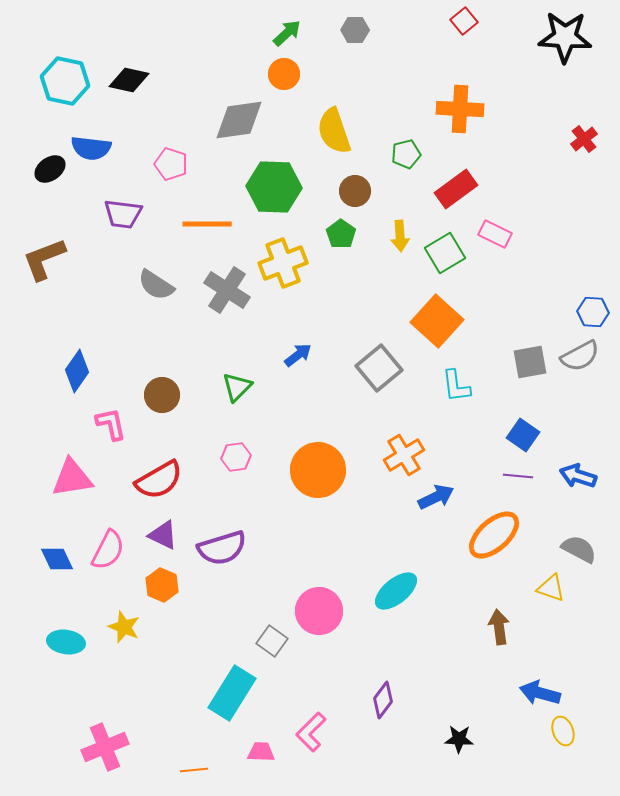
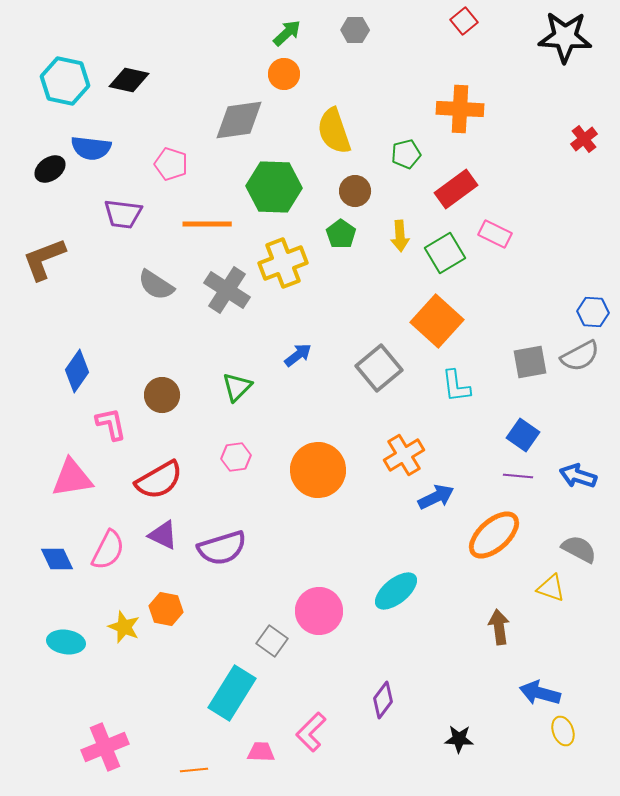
orange hexagon at (162, 585): moved 4 px right, 24 px down; rotated 12 degrees counterclockwise
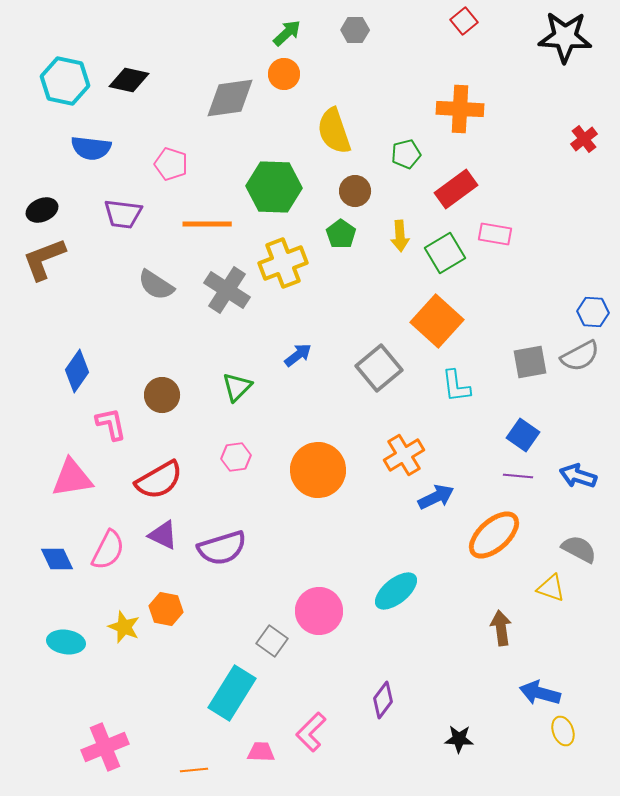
gray diamond at (239, 120): moved 9 px left, 22 px up
black ellipse at (50, 169): moved 8 px left, 41 px down; rotated 12 degrees clockwise
pink rectangle at (495, 234): rotated 16 degrees counterclockwise
brown arrow at (499, 627): moved 2 px right, 1 px down
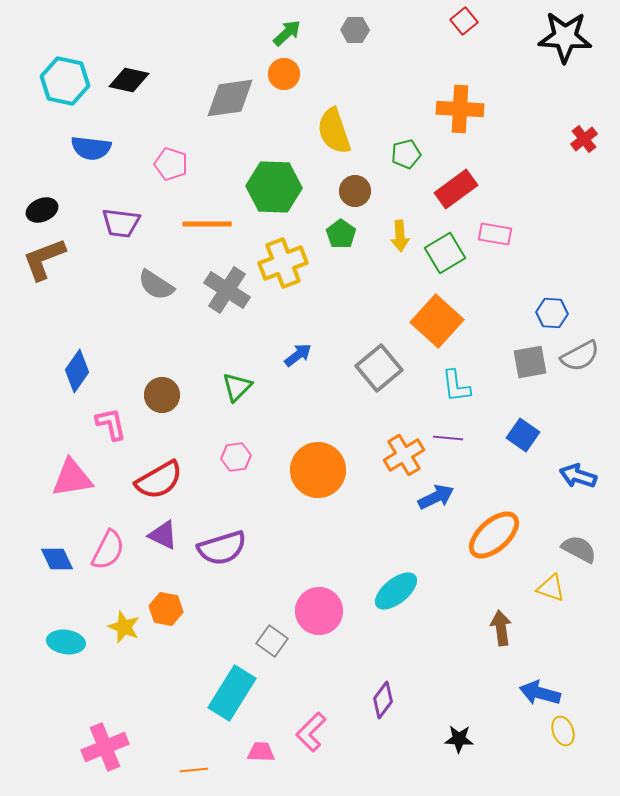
purple trapezoid at (123, 214): moved 2 px left, 9 px down
blue hexagon at (593, 312): moved 41 px left, 1 px down
purple line at (518, 476): moved 70 px left, 38 px up
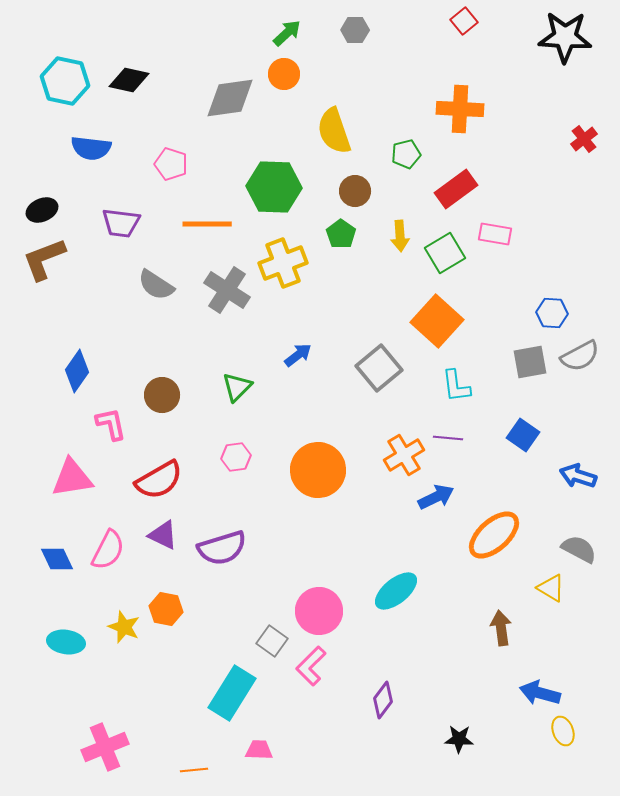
yellow triangle at (551, 588): rotated 12 degrees clockwise
pink L-shape at (311, 732): moved 66 px up
pink trapezoid at (261, 752): moved 2 px left, 2 px up
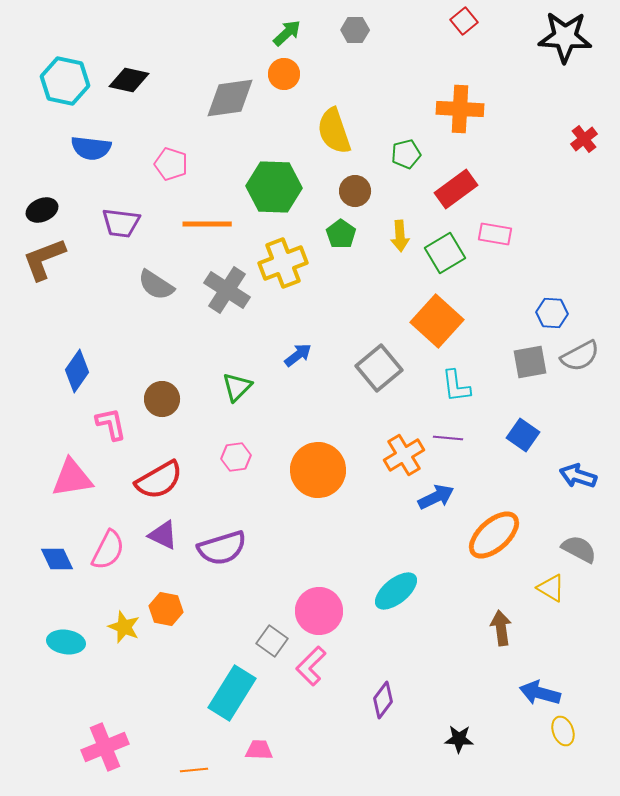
brown circle at (162, 395): moved 4 px down
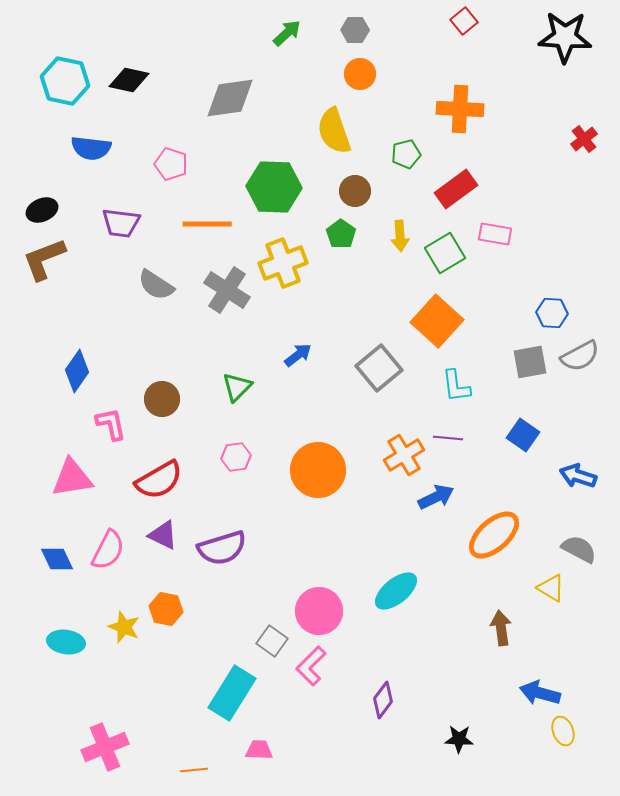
orange circle at (284, 74): moved 76 px right
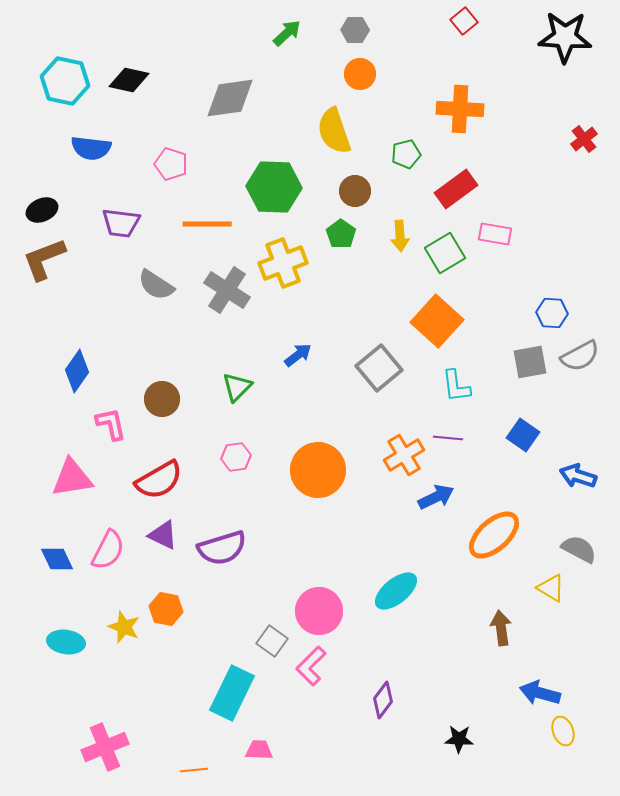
cyan rectangle at (232, 693): rotated 6 degrees counterclockwise
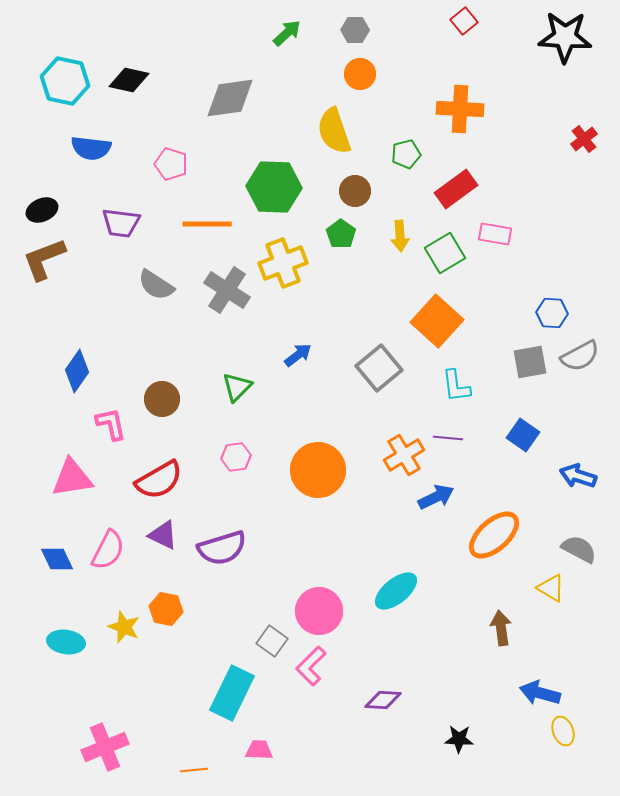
purple diamond at (383, 700): rotated 57 degrees clockwise
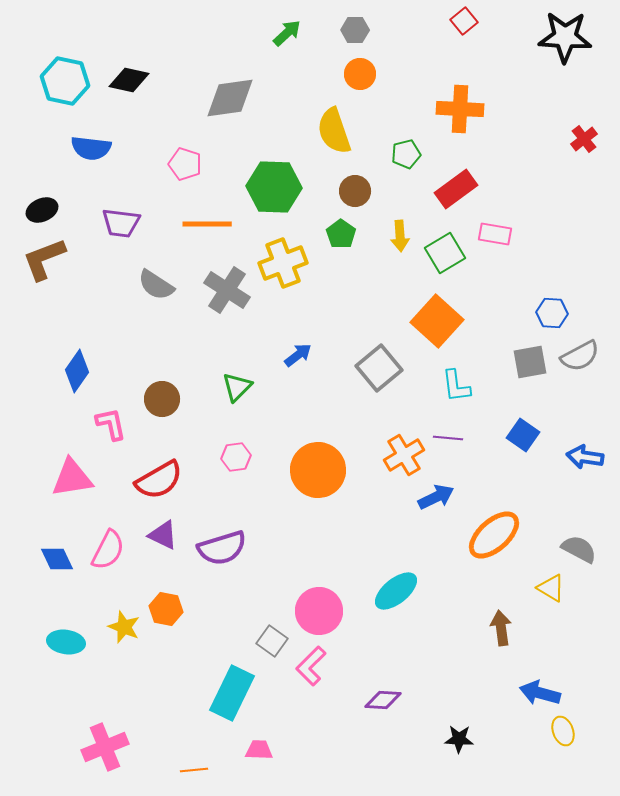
pink pentagon at (171, 164): moved 14 px right
blue arrow at (578, 476): moved 7 px right, 19 px up; rotated 9 degrees counterclockwise
